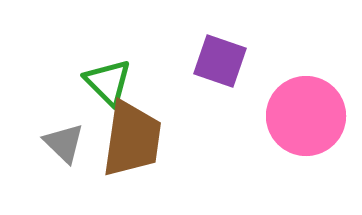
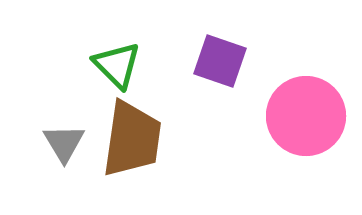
green triangle: moved 9 px right, 17 px up
gray triangle: rotated 15 degrees clockwise
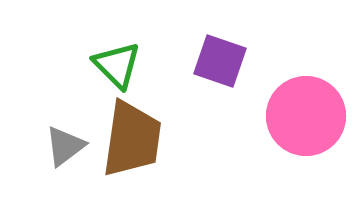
gray triangle: moved 1 px right, 3 px down; rotated 24 degrees clockwise
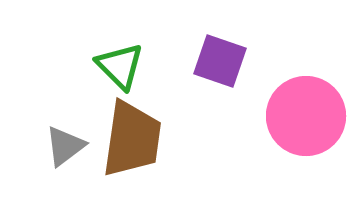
green triangle: moved 3 px right, 1 px down
